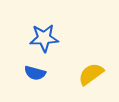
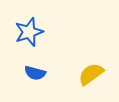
blue star: moved 15 px left, 6 px up; rotated 16 degrees counterclockwise
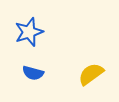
blue semicircle: moved 2 px left
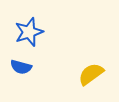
blue semicircle: moved 12 px left, 6 px up
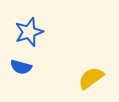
yellow semicircle: moved 4 px down
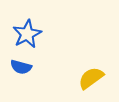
blue star: moved 2 px left, 2 px down; rotated 8 degrees counterclockwise
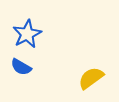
blue semicircle: rotated 15 degrees clockwise
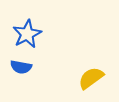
blue semicircle: rotated 20 degrees counterclockwise
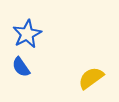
blue semicircle: rotated 45 degrees clockwise
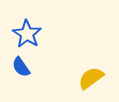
blue star: rotated 12 degrees counterclockwise
